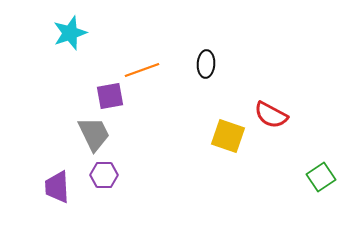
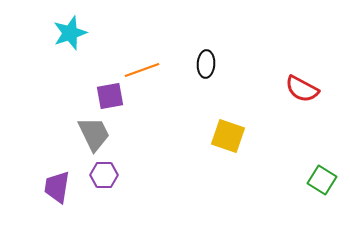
red semicircle: moved 31 px right, 26 px up
green square: moved 1 px right, 3 px down; rotated 24 degrees counterclockwise
purple trapezoid: rotated 12 degrees clockwise
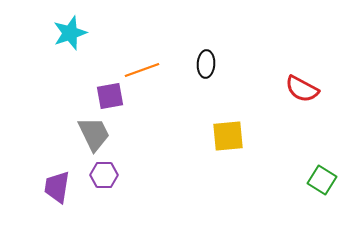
yellow square: rotated 24 degrees counterclockwise
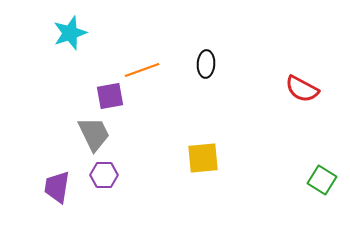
yellow square: moved 25 px left, 22 px down
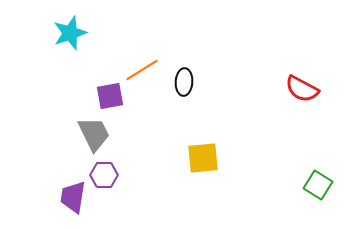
black ellipse: moved 22 px left, 18 px down
orange line: rotated 12 degrees counterclockwise
green square: moved 4 px left, 5 px down
purple trapezoid: moved 16 px right, 10 px down
